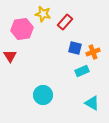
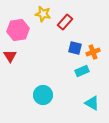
pink hexagon: moved 4 px left, 1 px down
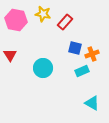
pink hexagon: moved 2 px left, 10 px up; rotated 20 degrees clockwise
orange cross: moved 1 px left, 2 px down
red triangle: moved 1 px up
cyan circle: moved 27 px up
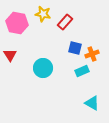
pink hexagon: moved 1 px right, 3 px down
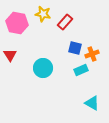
cyan rectangle: moved 1 px left, 1 px up
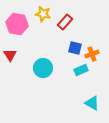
pink hexagon: moved 1 px down
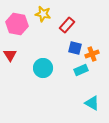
red rectangle: moved 2 px right, 3 px down
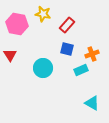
blue square: moved 8 px left, 1 px down
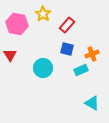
yellow star: rotated 21 degrees clockwise
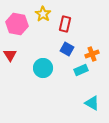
red rectangle: moved 2 px left, 1 px up; rotated 28 degrees counterclockwise
blue square: rotated 16 degrees clockwise
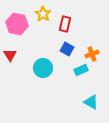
cyan triangle: moved 1 px left, 1 px up
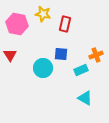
yellow star: rotated 21 degrees counterclockwise
blue square: moved 6 px left, 5 px down; rotated 24 degrees counterclockwise
orange cross: moved 4 px right, 1 px down
cyan triangle: moved 6 px left, 4 px up
